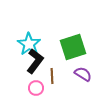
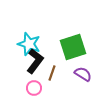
cyan star: rotated 15 degrees counterclockwise
brown line: moved 3 px up; rotated 21 degrees clockwise
pink circle: moved 2 px left
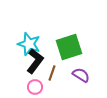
green square: moved 4 px left
purple semicircle: moved 2 px left, 1 px down
pink circle: moved 1 px right, 1 px up
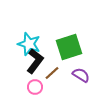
brown line: rotated 28 degrees clockwise
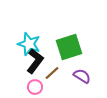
purple semicircle: moved 1 px right, 1 px down
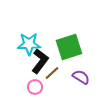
cyan star: rotated 20 degrees counterclockwise
black L-shape: moved 5 px right
purple semicircle: moved 1 px left, 1 px down
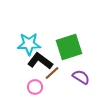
black L-shape: rotated 90 degrees counterclockwise
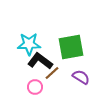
green square: moved 2 px right; rotated 8 degrees clockwise
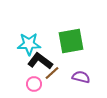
green square: moved 6 px up
purple semicircle: rotated 18 degrees counterclockwise
pink circle: moved 1 px left, 3 px up
